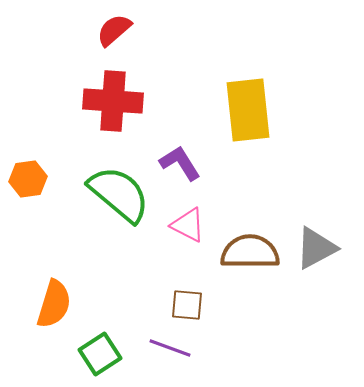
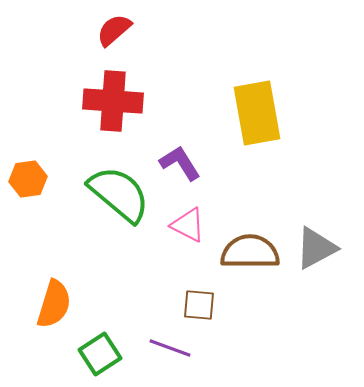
yellow rectangle: moved 9 px right, 3 px down; rotated 4 degrees counterclockwise
brown square: moved 12 px right
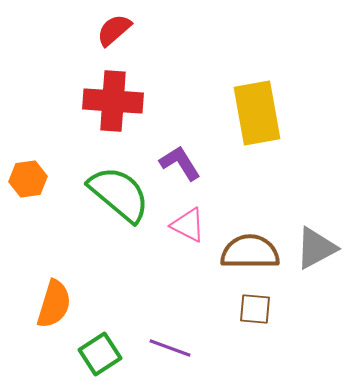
brown square: moved 56 px right, 4 px down
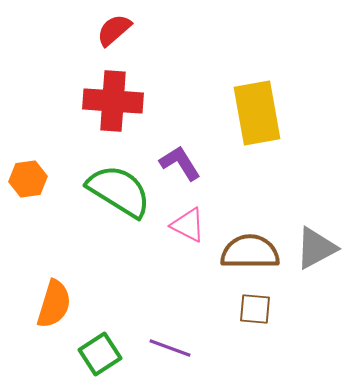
green semicircle: moved 3 px up; rotated 8 degrees counterclockwise
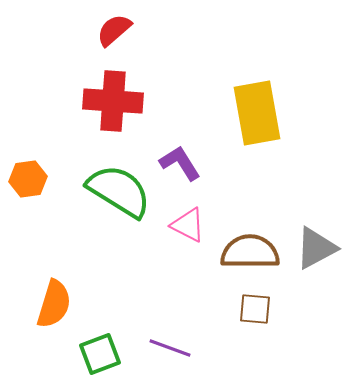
green square: rotated 12 degrees clockwise
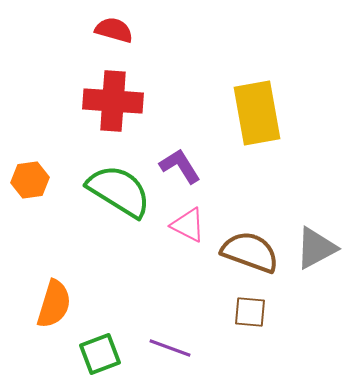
red semicircle: rotated 57 degrees clockwise
purple L-shape: moved 3 px down
orange hexagon: moved 2 px right, 1 px down
brown semicircle: rotated 20 degrees clockwise
brown square: moved 5 px left, 3 px down
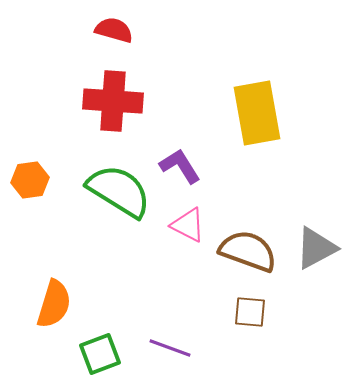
brown semicircle: moved 2 px left, 1 px up
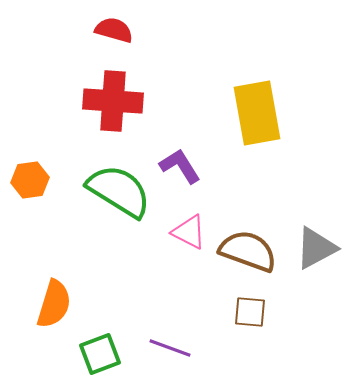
pink triangle: moved 1 px right, 7 px down
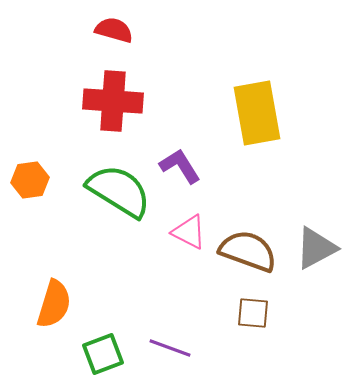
brown square: moved 3 px right, 1 px down
green square: moved 3 px right
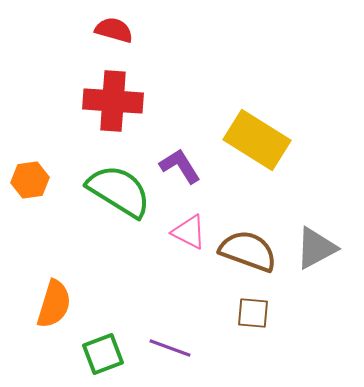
yellow rectangle: moved 27 px down; rotated 48 degrees counterclockwise
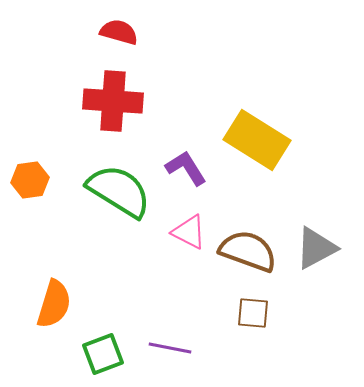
red semicircle: moved 5 px right, 2 px down
purple L-shape: moved 6 px right, 2 px down
purple line: rotated 9 degrees counterclockwise
